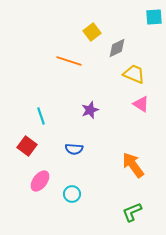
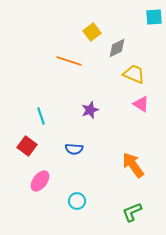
cyan circle: moved 5 px right, 7 px down
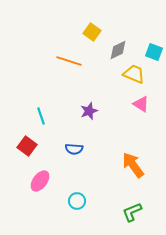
cyan square: moved 35 px down; rotated 24 degrees clockwise
yellow square: rotated 18 degrees counterclockwise
gray diamond: moved 1 px right, 2 px down
purple star: moved 1 px left, 1 px down
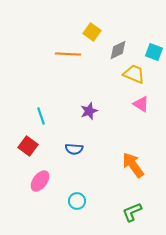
orange line: moved 1 px left, 7 px up; rotated 15 degrees counterclockwise
red square: moved 1 px right
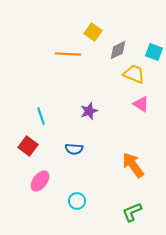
yellow square: moved 1 px right
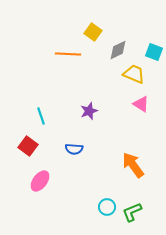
cyan circle: moved 30 px right, 6 px down
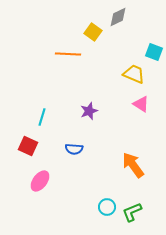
gray diamond: moved 33 px up
cyan line: moved 1 px right, 1 px down; rotated 36 degrees clockwise
red square: rotated 12 degrees counterclockwise
